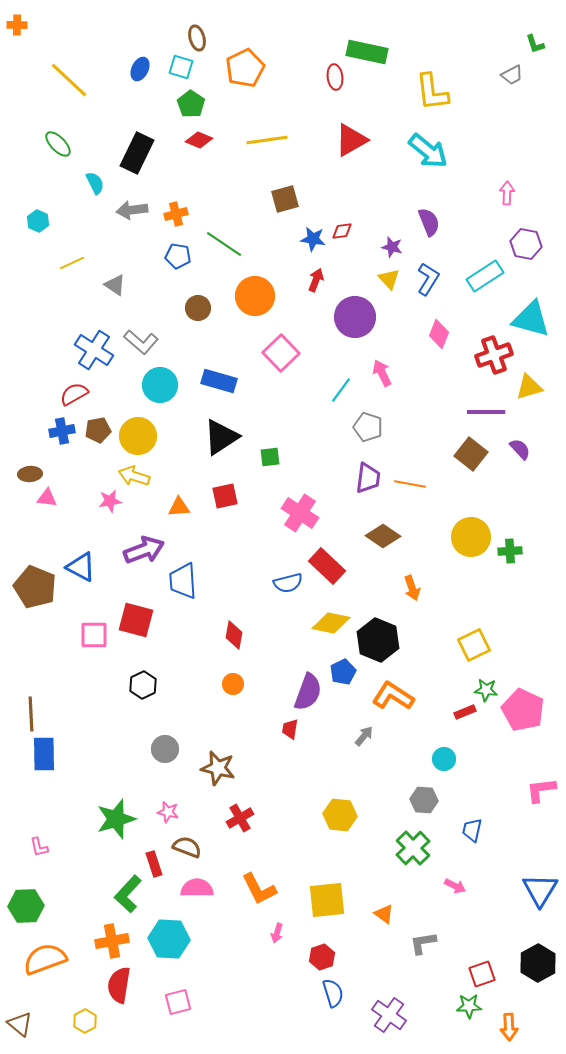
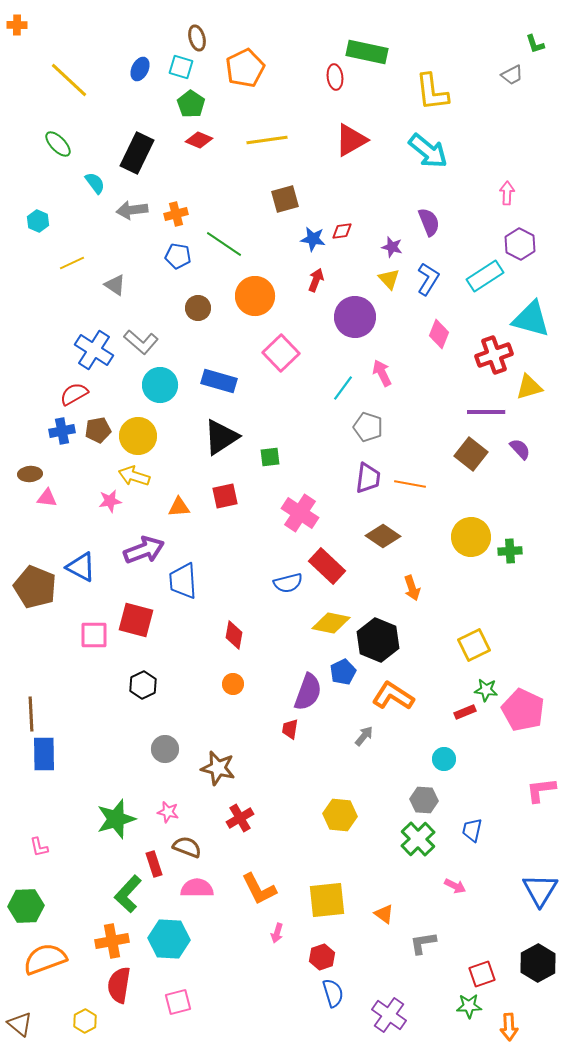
cyan semicircle at (95, 183): rotated 10 degrees counterclockwise
purple hexagon at (526, 244): moved 6 px left; rotated 16 degrees clockwise
cyan line at (341, 390): moved 2 px right, 2 px up
green cross at (413, 848): moved 5 px right, 9 px up
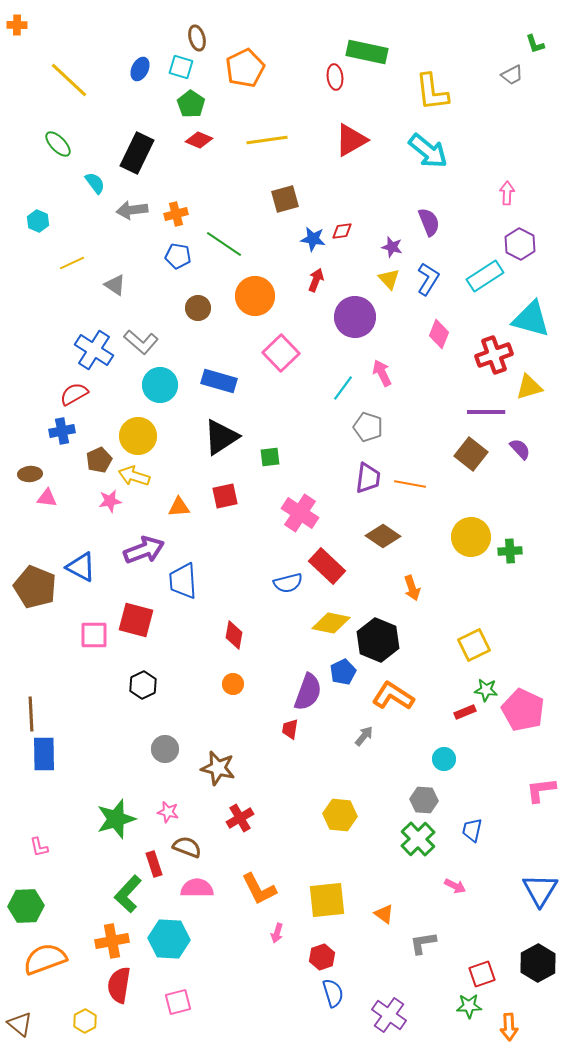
brown pentagon at (98, 430): moved 1 px right, 30 px down; rotated 15 degrees counterclockwise
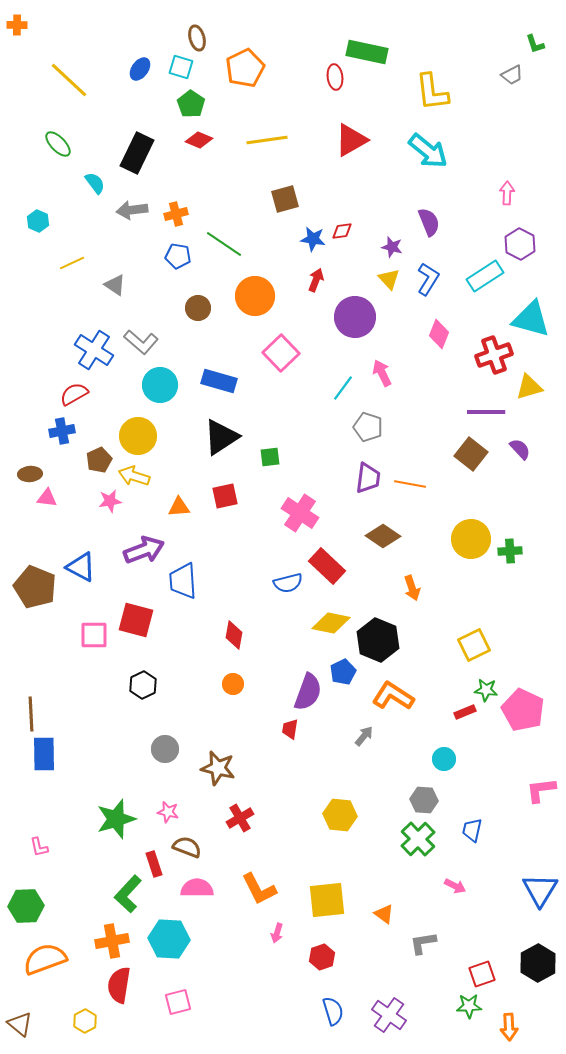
blue ellipse at (140, 69): rotated 10 degrees clockwise
yellow circle at (471, 537): moved 2 px down
blue semicircle at (333, 993): moved 18 px down
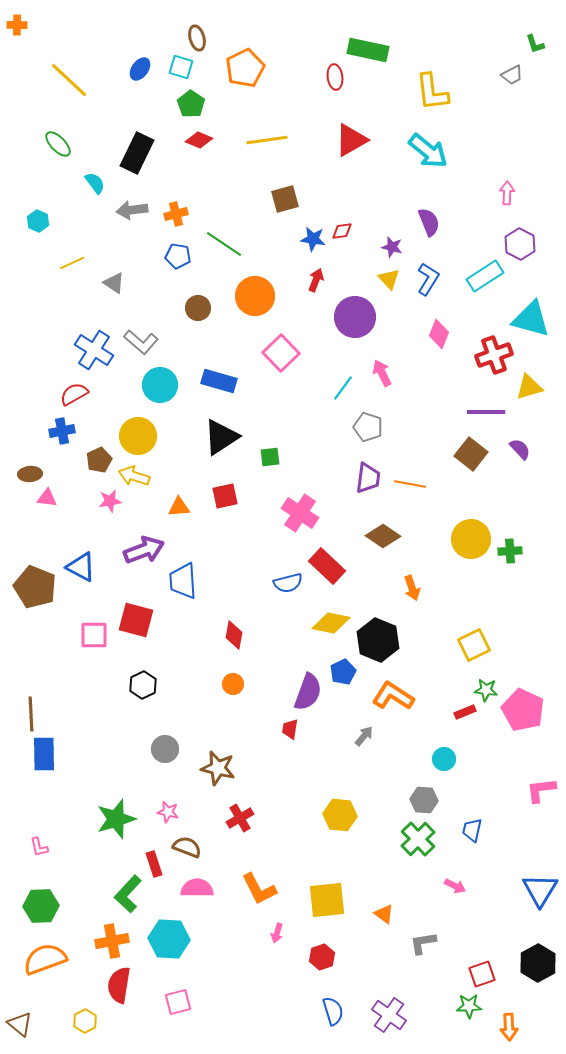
green rectangle at (367, 52): moved 1 px right, 2 px up
gray triangle at (115, 285): moved 1 px left, 2 px up
green hexagon at (26, 906): moved 15 px right
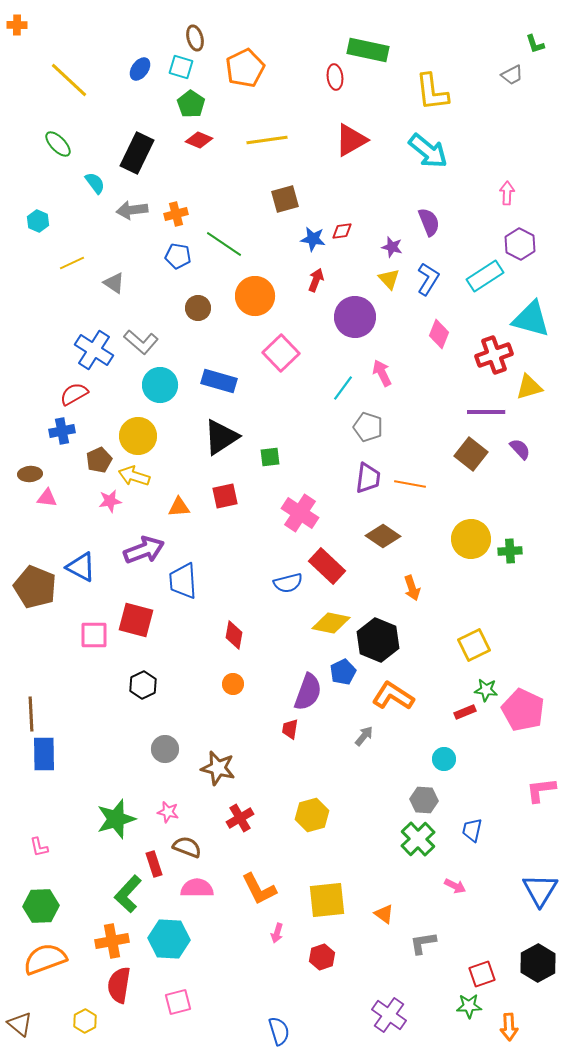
brown ellipse at (197, 38): moved 2 px left
yellow hexagon at (340, 815): moved 28 px left; rotated 20 degrees counterclockwise
blue semicircle at (333, 1011): moved 54 px left, 20 px down
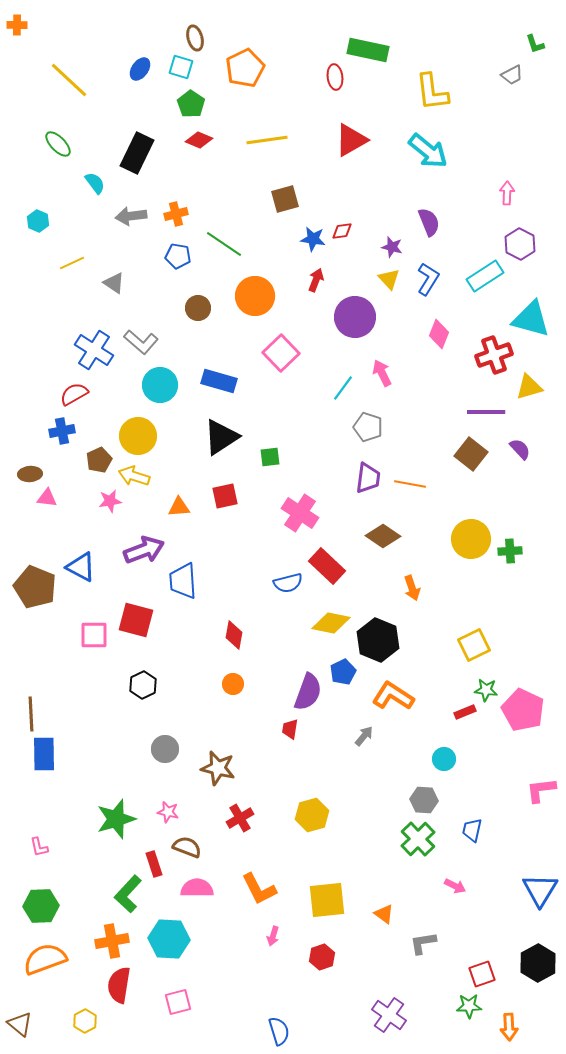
gray arrow at (132, 210): moved 1 px left, 6 px down
pink arrow at (277, 933): moved 4 px left, 3 px down
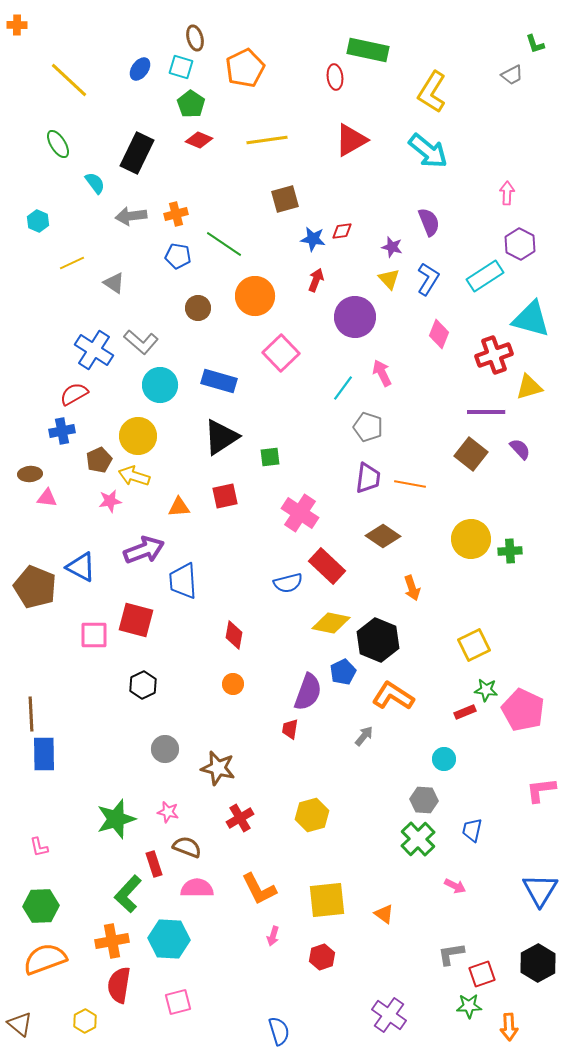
yellow L-shape at (432, 92): rotated 39 degrees clockwise
green ellipse at (58, 144): rotated 12 degrees clockwise
gray L-shape at (423, 943): moved 28 px right, 11 px down
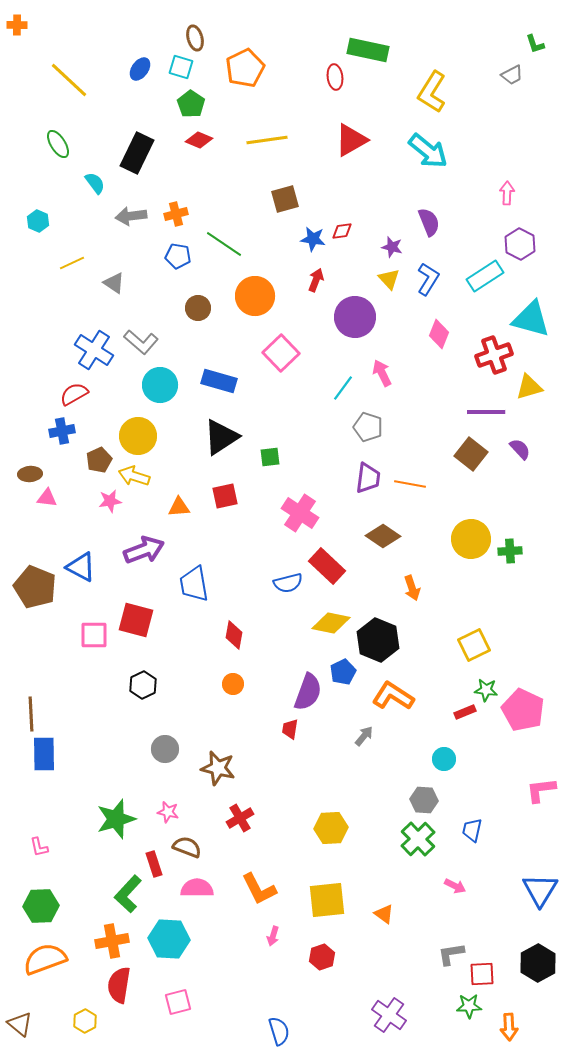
blue trapezoid at (183, 581): moved 11 px right, 3 px down; rotated 6 degrees counterclockwise
yellow hexagon at (312, 815): moved 19 px right, 13 px down; rotated 12 degrees clockwise
red square at (482, 974): rotated 16 degrees clockwise
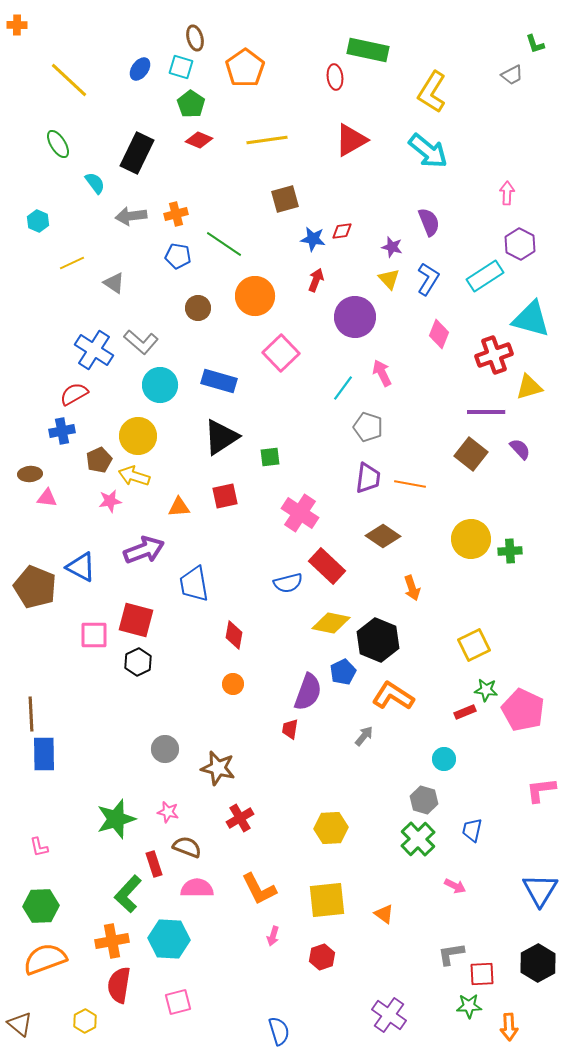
orange pentagon at (245, 68): rotated 9 degrees counterclockwise
black hexagon at (143, 685): moved 5 px left, 23 px up
gray hexagon at (424, 800): rotated 12 degrees clockwise
